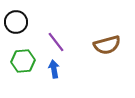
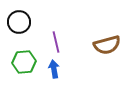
black circle: moved 3 px right
purple line: rotated 25 degrees clockwise
green hexagon: moved 1 px right, 1 px down
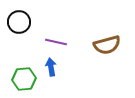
purple line: rotated 65 degrees counterclockwise
green hexagon: moved 17 px down
blue arrow: moved 3 px left, 2 px up
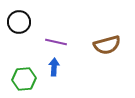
blue arrow: moved 3 px right; rotated 12 degrees clockwise
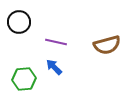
blue arrow: rotated 48 degrees counterclockwise
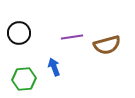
black circle: moved 11 px down
purple line: moved 16 px right, 5 px up; rotated 20 degrees counterclockwise
blue arrow: rotated 24 degrees clockwise
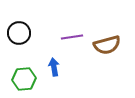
blue arrow: rotated 12 degrees clockwise
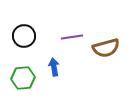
black circle: moved 5 px right, 3 px down
brown semicircle: moved 1 px left, 3 px down
green hexagon: moved 1 px left, 1 px up
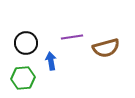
black circle: moved 2 px right, 7 px down
blue arrow: moved 3 px left, 6 px up
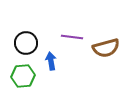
purple line: rotated 15 degrees clockwise
green hexagon: moved 2 px up
